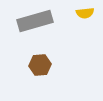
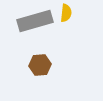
yellow semicircle: moved 19 px left; rotated 78 degrees counterclockwise
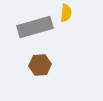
gray rectangle: moved 6 px down
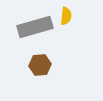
yellow semicircle: moved 3 px down
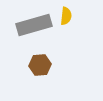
gray rectangle: moved 1 px left, 2 px up
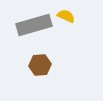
yellow semicircle: rotated 72 degrees counterclockwise
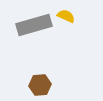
brown hexagon: moved 20 px down
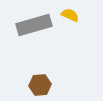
yellow semicircle: moved 4 px right, 1 px up
